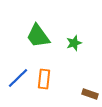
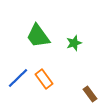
orange rectangle: rotated 42 degrees counterclockwise
brown rectangle: rotated 35 degrees clockwise
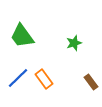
green trapezoid: moved 16 px left
brown rectangle: moved 1 px right, 12 px up
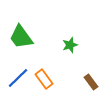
green trapezoid: moved 1 px left, 1 px down
green star: moved 4 px left, 2 px down
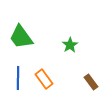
green star: rotated 14 degrees counterclockwise
blue line: rotated 45 degrees counterclockwise
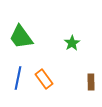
green star: moved 2 px right, 2 px up
blue line: rotated 10 degrees clockwise
brown rectangle: rotated 35 degrees clockwise
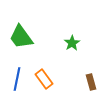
blue line: moved 1 px left, 1 px down
brown rectangle: rotated 14 degrees counterclockwise
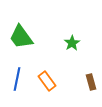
orange rectangle: moved 3 px right, 2 px down
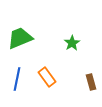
green trapezoid: moved 1 px left, 1 px down; rotated 104 degrees clockwise
orange rectangle: moved 4 px up
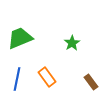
brown rectangle: rotated 21 degrees counterclockwise
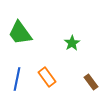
green trapezoid: moved 5 px up; rotated 104 degrees counterclockwise
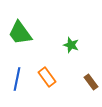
green star: moved 1 px left, 2 px down; rotated 21 degrees counterclockwise
